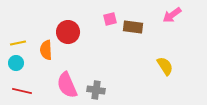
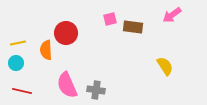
red circle: moved 2 px left, 1 px down
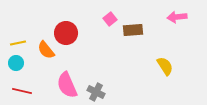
pink arrow: moved 5 px right, 2 px down; rotated 30 degrees clockwise
pink square: rotated 24 degrees counterclockwise
brown rectangle: moved 3 px down; rotated 12 degrees counterclockwise
orange semicircle: rotated 36 degrees counterclockwise
gray cross: moved 2 px down; rotated 18 degrees clockwise
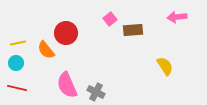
red line: moved 5 px left, 3 px up
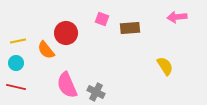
pink square: moved 8 px left; rotated 32 degrees counterclockwise
brown rectangle: moved 3 px left, 2 px up
yellow line: moved 2 px up
red line: moved 1 px left, 1 px up
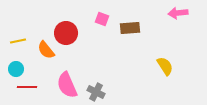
pink arrow: moved 1 px right, 4 px up
cyan circle: moved 6 px down
red line: moved 11 px right; rotated 12 degrees counterclockwise
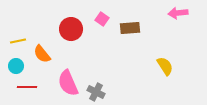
pink square: rotated 16 degrees clockwise
red circle: moved 5 px right, 4 px up
orange semicircle: moved 4 px left, 4 px down
cyan circle: moved 3 px up
pink semicircle: moved 1 px right, 2 px up
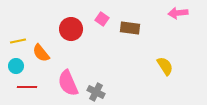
brown rectangle: rotated 12 degrees clockwise
orange semicircle: moved 1 px left, 1 px up
